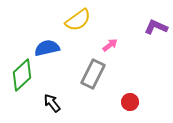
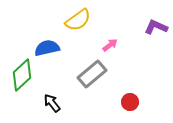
gray rectangle: moved 1 px left; rotated 24 degrees clockwise
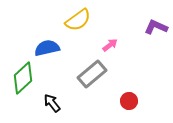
green diamond: moved 1 px right, 3 px down
red circle: moved 1 px left, 1 px up
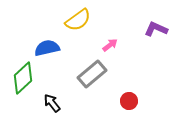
purple L-shape: moved 2 px down
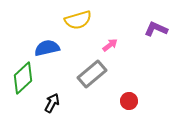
yellow semicircle: rotated 20 degrees clockwise
black arrow: rotated 66 degrees clockwise
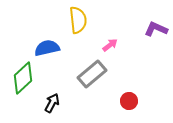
yellow semicircle: rotated 80 degrees counterclockwise
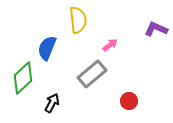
blue semicircle: rotated 55 degrees counterclockwise
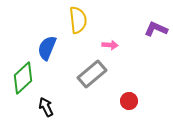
pink arrow: rotated 42 degrees clockwise
black arrow: moved 6 px left, 4 px down; rotated 54 degrees counterclockwise
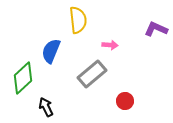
blue semicircle: moved 4 px right, 3 px down
red circle: moved 4 px left
